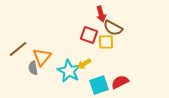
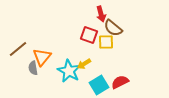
brown semicircle: rotated 12 degrees clockwise
cyan square: rotated 12 degrees counterclockwise
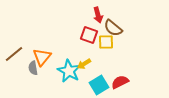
red arrow: moved 3 px left, 1 px down
brown line: moved 4 px left, 5 px down
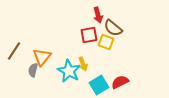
red square: rotated 30 degrees counterclockwise
yellow square: rotated 21 degrees clockwise
brown line: moved 3 px up; rotated 18 degrees counterclockwise
yellow arrow: moved 1 px left; rotated 80 degrees counterclockwise
gray semicircle: moved 2 px down; rotated 24 degrees clockwise
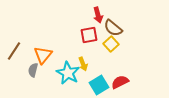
yellow square: moved 5 px right, 2 px down; rotated 28 degrees clockwise
orange triangle: moved 1 px right, 2 px up
cyan star: moved 1 px left, 2 px down
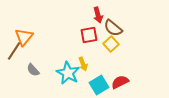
orange triangle: moved 19 px left, 18 px up
gray semicircle: rotated 56 degrees counterclockwise
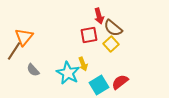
red arrow: moved 1 px right, 1 px down
red semicircle: rotated 12 degrees counterclockwise
